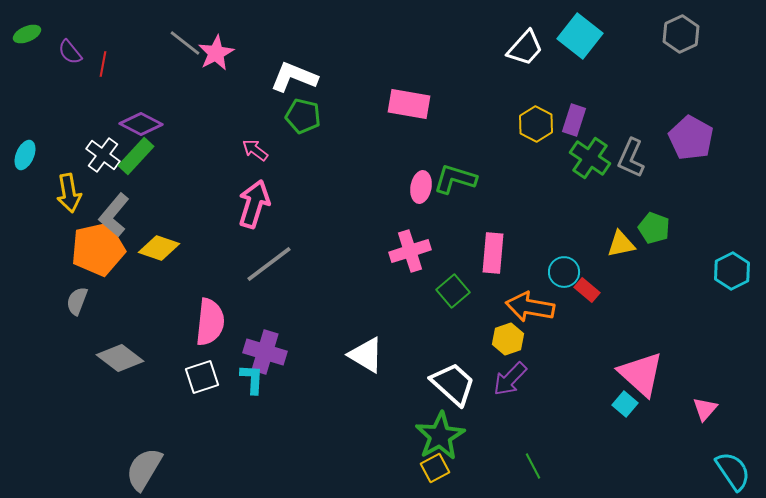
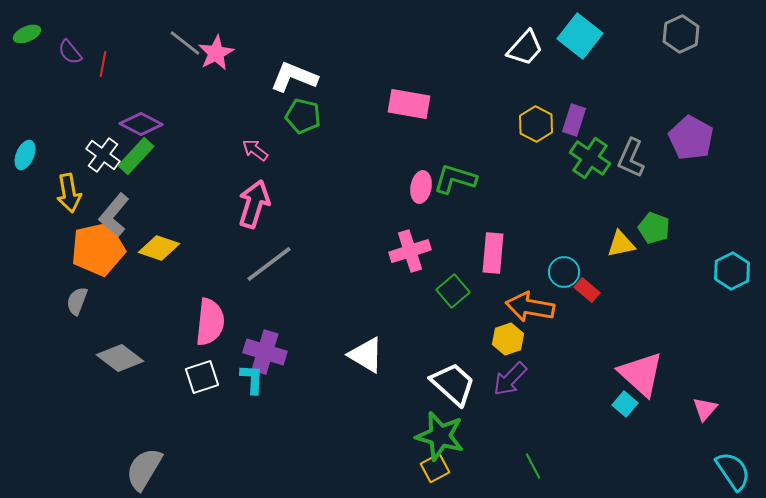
green star at (440, 436): rotated 27 degrees counterclockwise
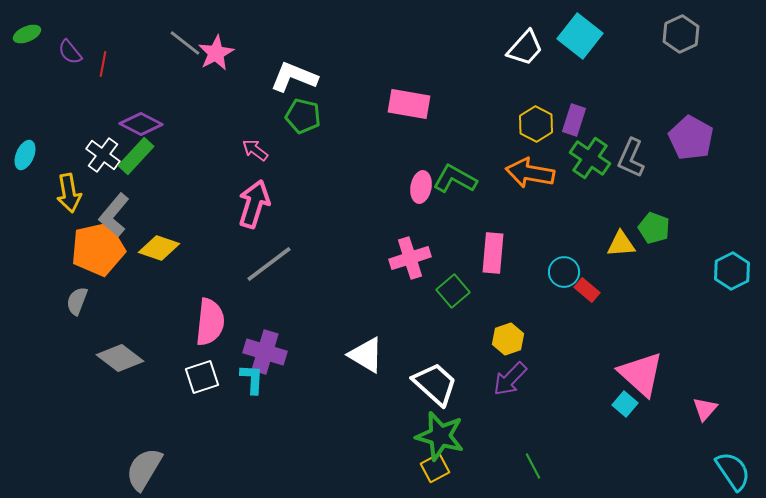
green L-shape at (455, 179): rotated 12 degrees clockwise
yellow triangle at (621, 244): rotated 8 degrees clockwise
pink cross at (410, 251): moved 7 px down
orange arrow at (530, 307): moved 134 px up
white trapezoid at (453, 384): moved 18 px left
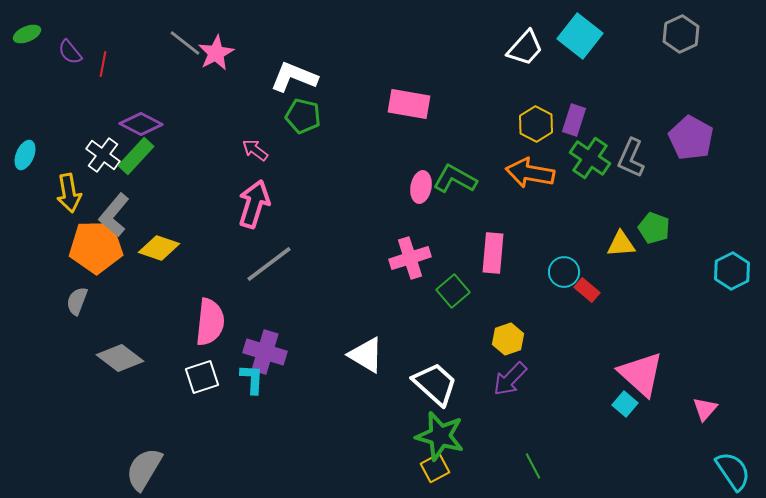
orange pentagon at (98, 249): moved 2 px left, 2 px up; rotated 12 degrees clockwise
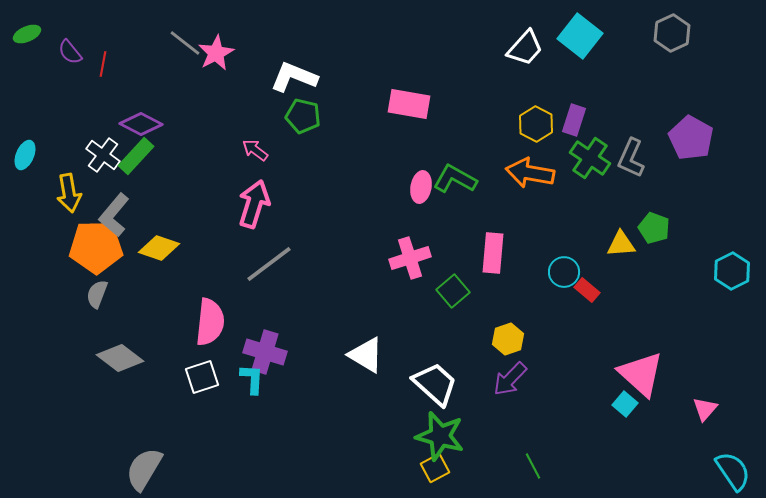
gray hexagon at (681, 34): moved 9 px left, 1 px up
gray semicircle at (77, 301): moved 20 px right, 7 px up
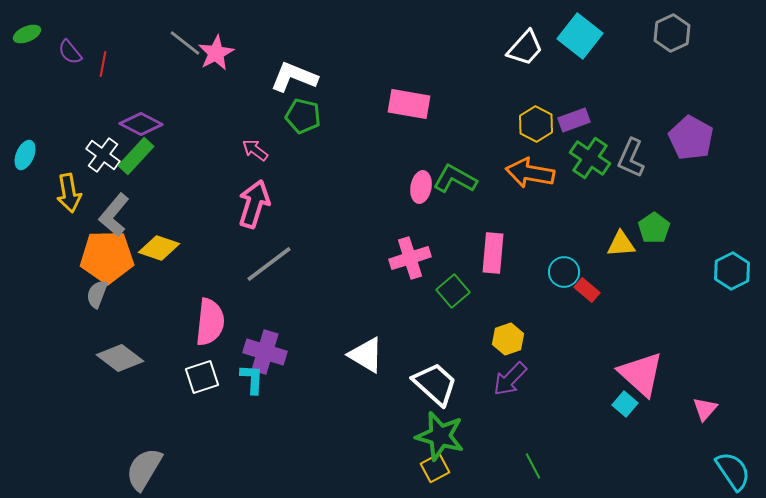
purple rectangle at (574, 120): rotated 52 degrees clockwise
green pentagon at (654, 228): rotated 16 degrees clockwise
orange pentagon at (96, 247): moved 11 px right, 10 px down
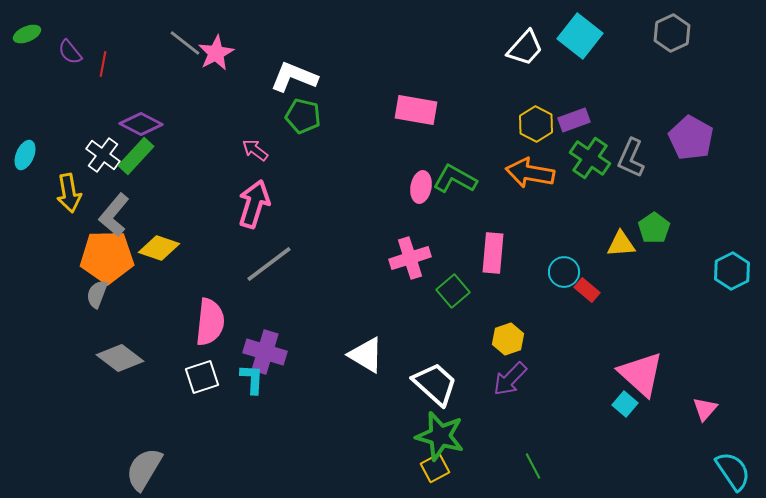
pink rectangle at (409, 104): moved 7 px right, 6 px down
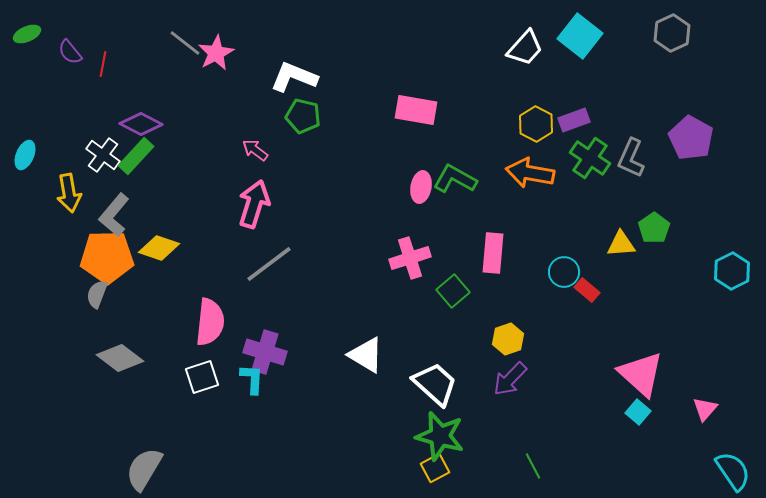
cyan square at (625, 404): moved 13 px right, 8 px down
